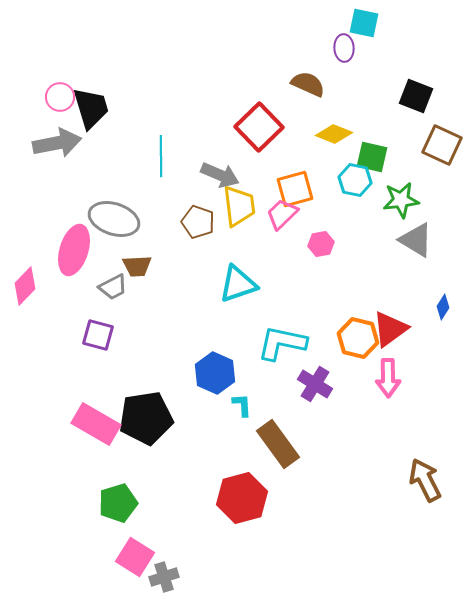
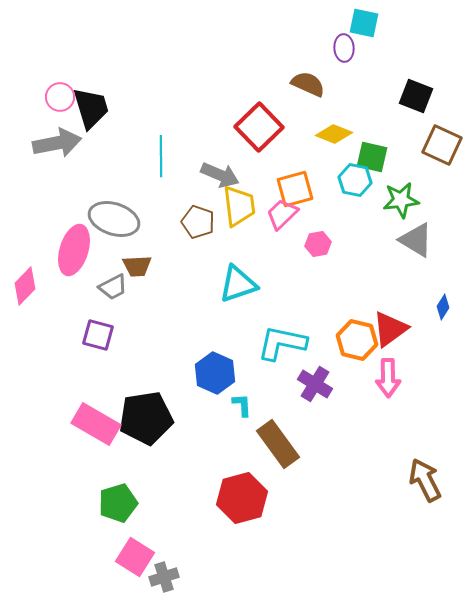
pink hexagon at (321, 244): moved 3 px left
orange hexagon at (358, 338): moved 1 px left, 2 px down
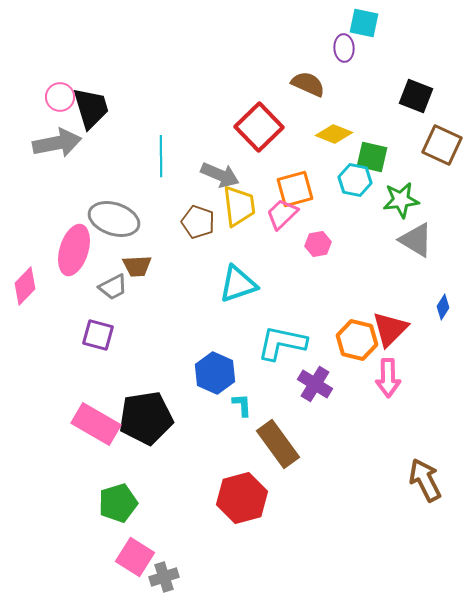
red triangle at (390, 329): rotated 9 degrees counterclockwise
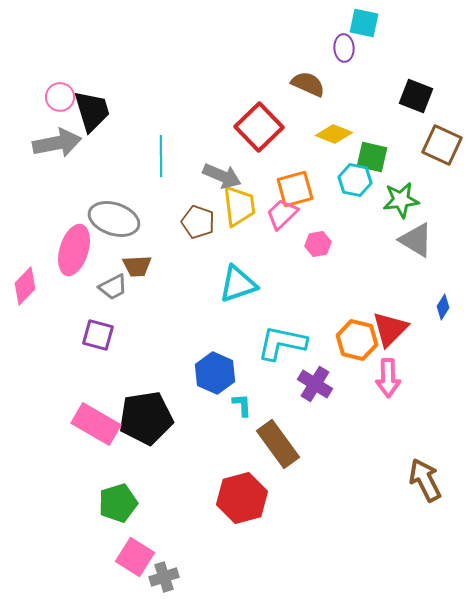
black trapezoid at (91, 108): moved 1 px right, 3 px down
gray arrow at (220, 175): moved 2 px right, 1 px down
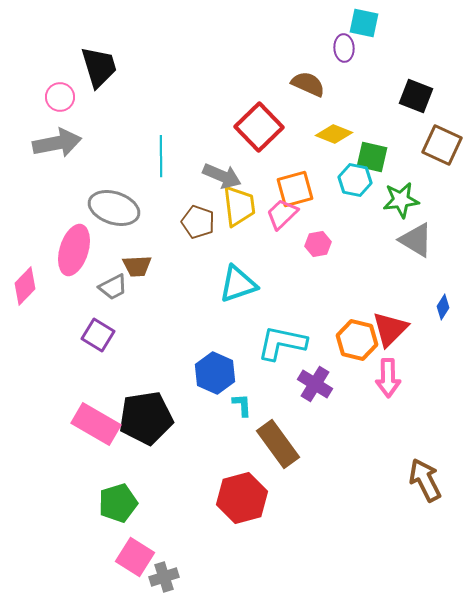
black trapezoid at (92, 111): moved 7 px right, 44 px up
gray ellipse at (114, 219): moved 11 px up
purple square at (98, 335): rotated 16 degrees clockwise
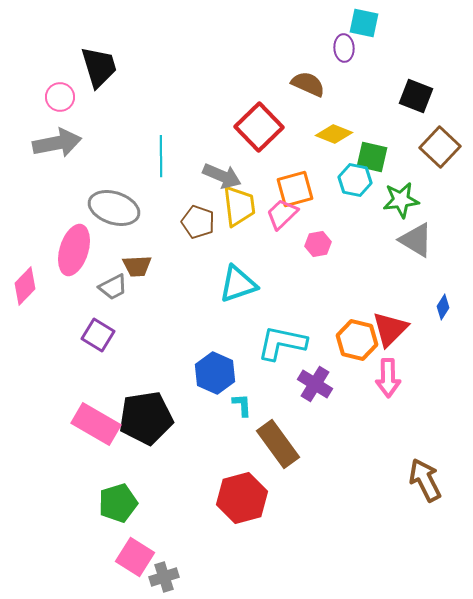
brown square at (442, 145): moved 2 px left, 2 px down; rotated 18 degrees clockwise
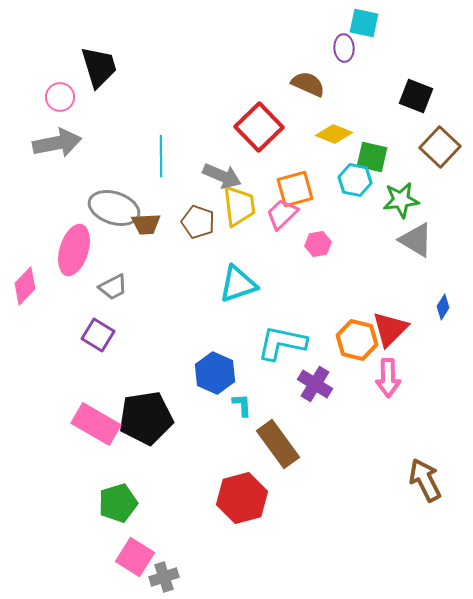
brown trapezoid at (137, 266): moved 9 px right, 42 px up
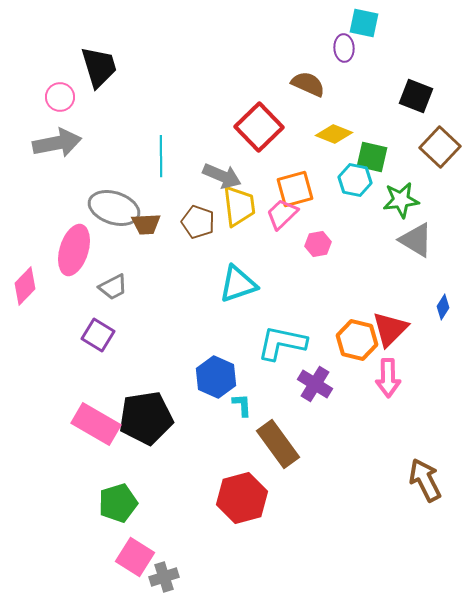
blue hexagon at (215, 373): moved 1 px right, 4 px down
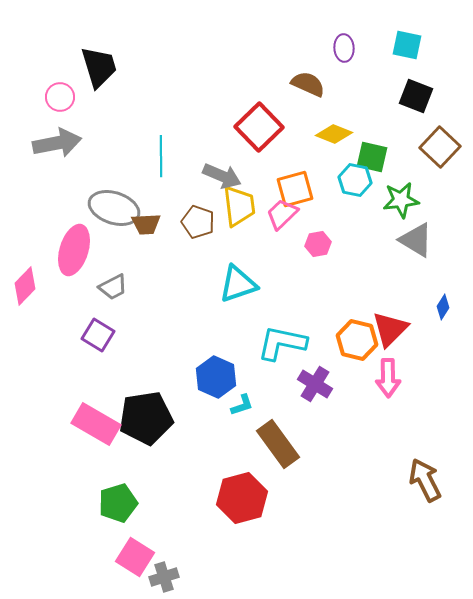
cyan square at (364, 23): moved 43 px right, 22 px down
cyan L-shape at (242, 405): rotated 75 degrees clockwise
